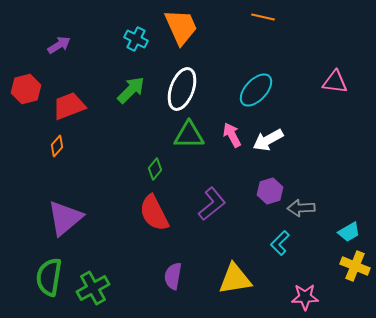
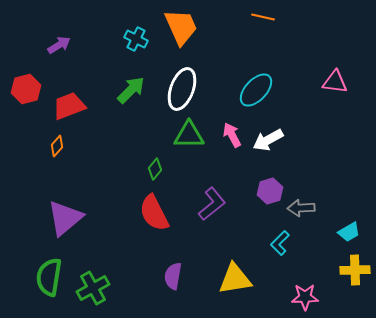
yellow cross: moved 4 px down; rotated 24 degrees counterclockwise
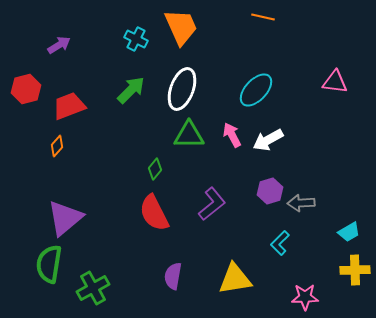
gray arrow: moved 5 px up
green semicircle: moved 13 px up
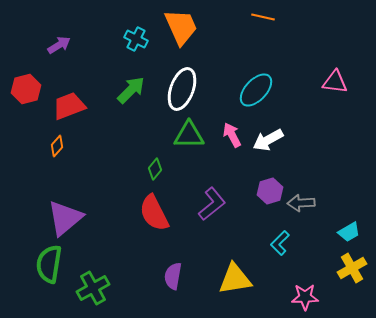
yellow cross: moved 3 px left, 2 px up; rotated 28 degrees counterclockwise
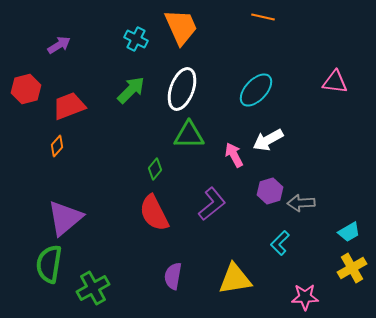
pink arrow: moved 2 px right, 20 px down
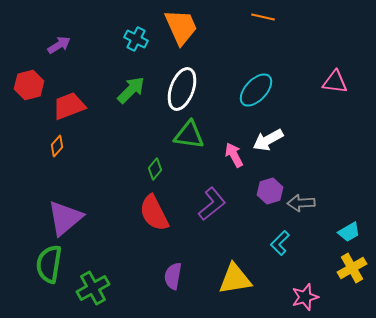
red hexagon: moved 3 px right, 4 px up
green triangle: rotated 8 degrees clockwise
pink star: rotated 16 degrees counterclockwise
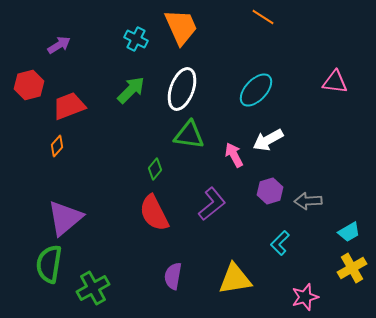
orange line: rotated 20 degrees clockwise
gray arrow: moved 7 px right, 2 px up
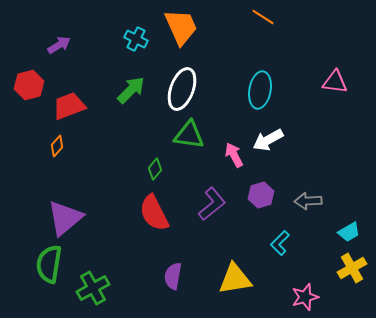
cyan ellipse: moved 4 px right; rotated 33 degrees counterclockwise
purple hexagon: moved 9 px left, 4 px down
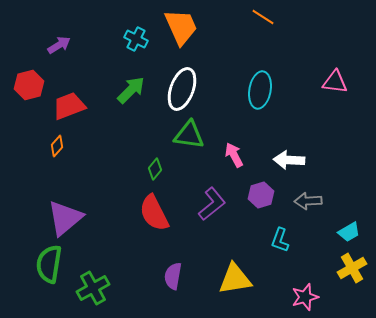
white arrow: moved 21 px right, 20 px down; rotated 32 degrees clockwise
cyan L-shape: moved 3 px up; rotated 25 degrees counterclockwise
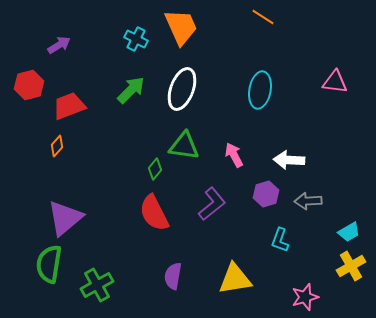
green triangle: moved 5 px left, 11 px down
purple hexagon: moved 5 px right, 1 px up
yellow cross: moved 1 px left, 2 px up
green cross: moved 4 px right, 3 px up
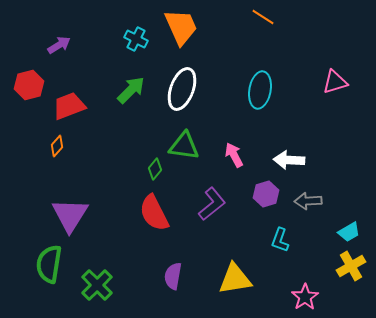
pink triangle: rotated 24 degrees counterclockwise
purple triangle: moved 5 px right, 3 px up; rotated 18 degrees counterclockwise
green cross: rotated 16 degrees counterclockwise
pink star: rotated 16 degrees counterclockwise
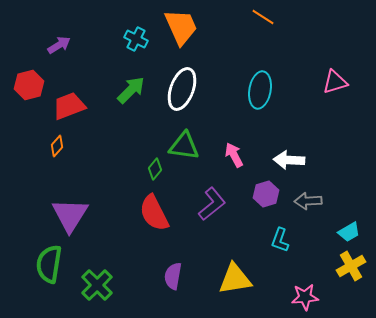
pink star: rotated 28 degrees clockwise
